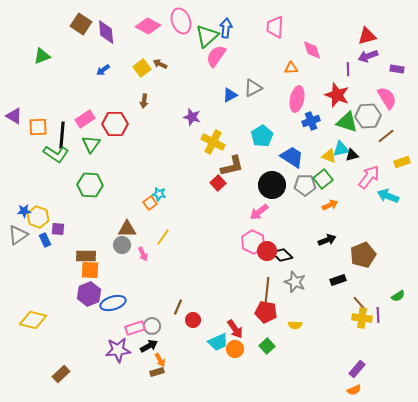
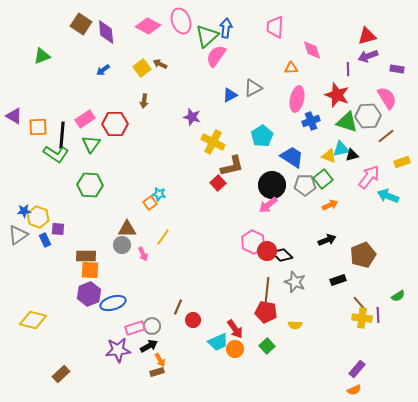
pink arrow at (259, 212): moved 9 px right, 7 px up
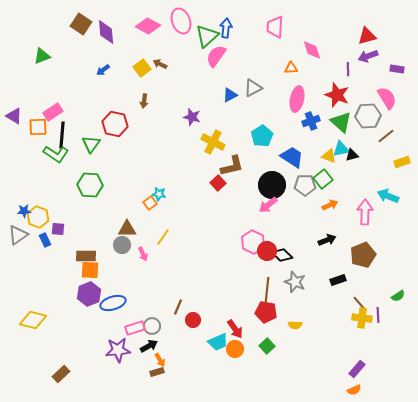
pink rectangle at (85, 119): moved 32 px left, 7 px up
green triangle at (347, 122): moved 6 px left; rotated 25 degrees clockwise
red hexagon at (115, 124): rotated 15 degrees clockwise
pink arrow at (369, 177): moved 4 px left, 35 px down; rotated 35 degrees counterclockwise
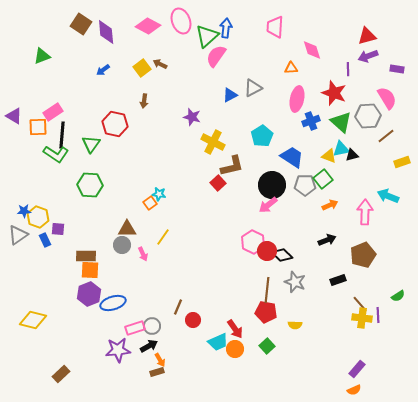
red star at (337, 95): moved 3 px left, 2 px up
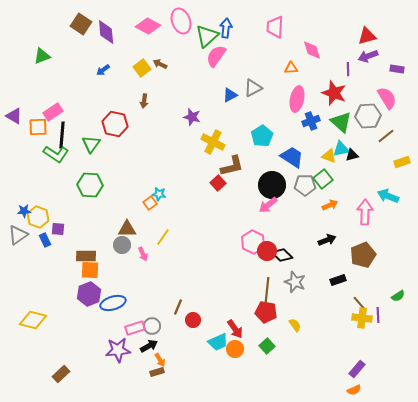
yellow semicircle at (295, 325): rotated 128 degrees counterclockwise
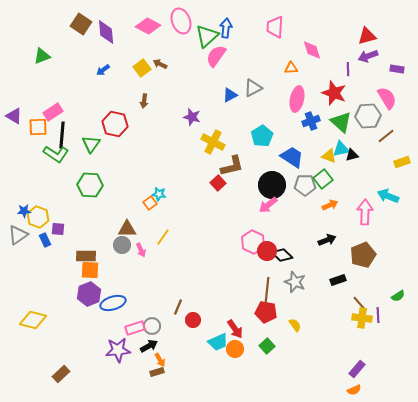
pink arrow at (143, 254): moved 2 px left, 4 px up
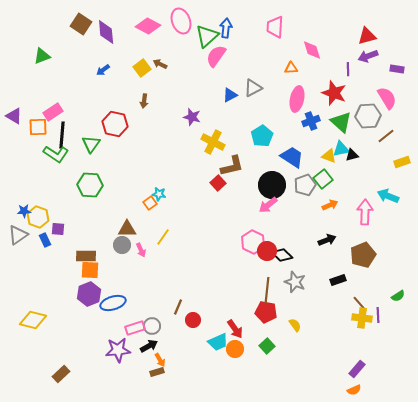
gray pentagon at (305, 185): rotated 20 degrees counterclockwise
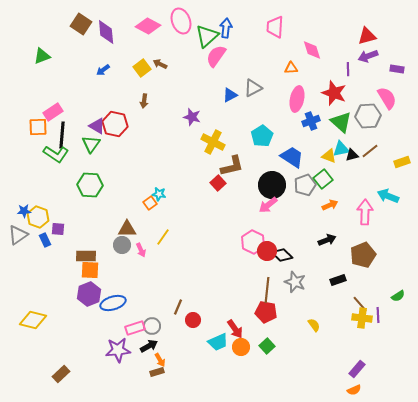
purple triangle at (14, 116): moved 83 px right, 10 px down
brown line at (386, 136): moved 16 px left, 15 px down
yellow semicircle at (295, 325): moved 19 px right
orange circle at (235, 349): moved 6 px right, 2 px up
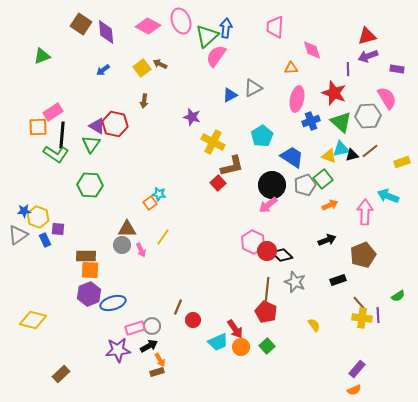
red pentagon at (266, 312): rotated 15 degrees clockwise
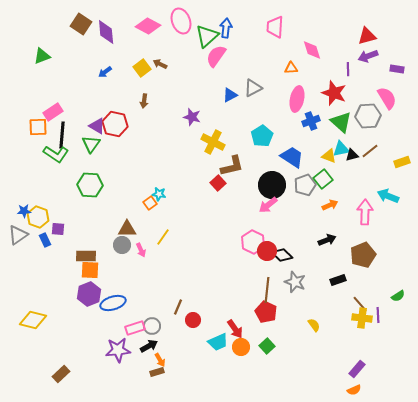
blue arrow at (103, 70): moved 2 px right, 2 px down
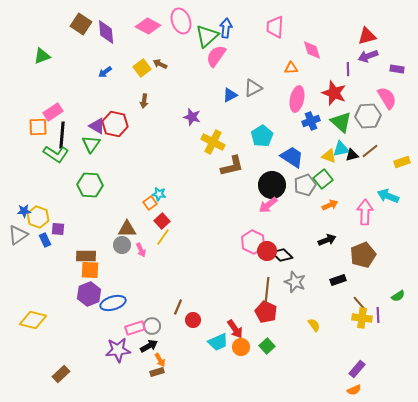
red square at (218, 183): moved 56 px left, 38 px down
